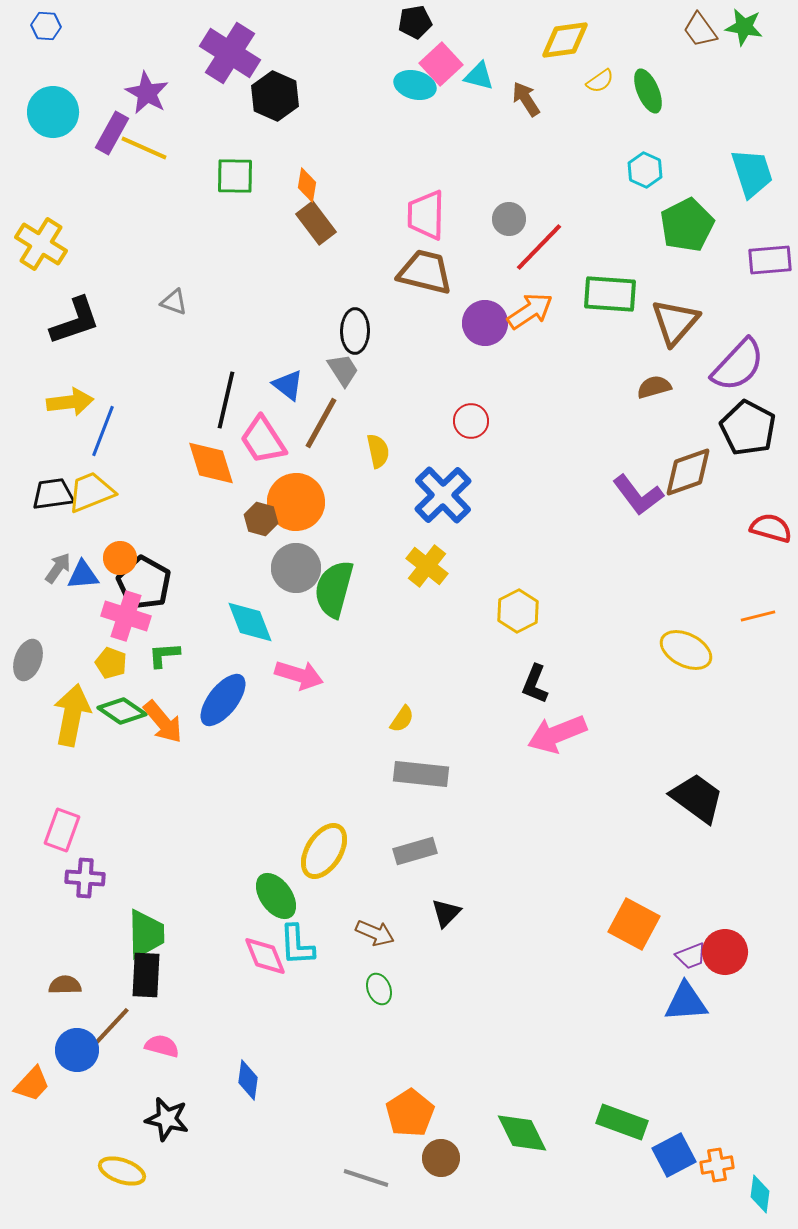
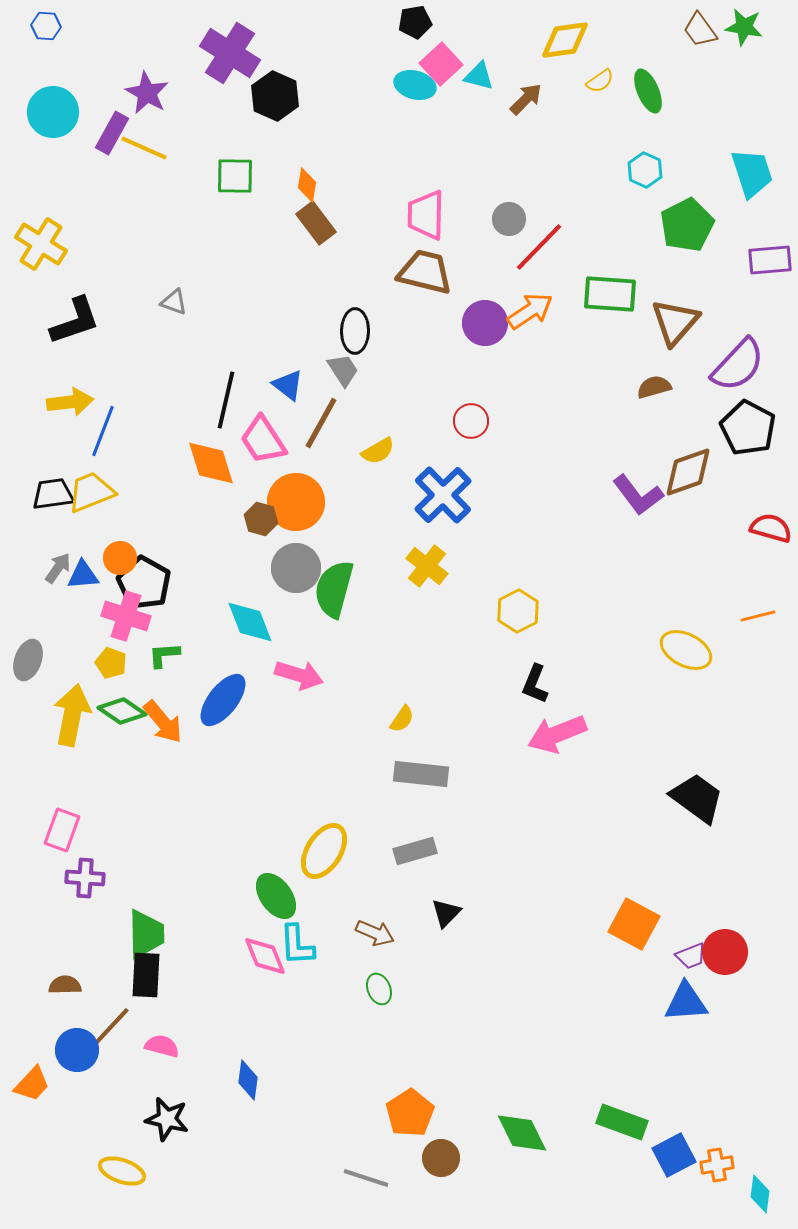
brown arrow at (526, 99): rotated 78 degrees clockwise
yellow semicircle at (378, 451): rotated 72 degrees clockwise
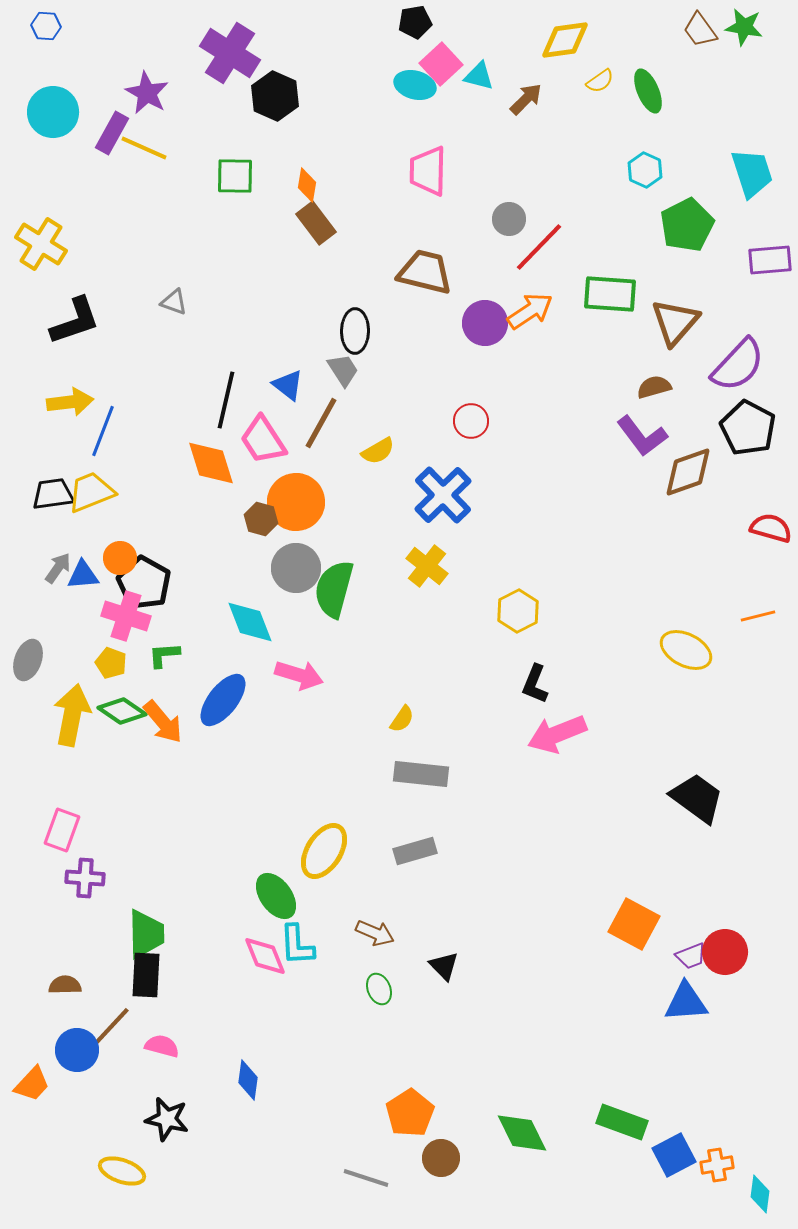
pink trapezoid at (426, 215): moved 2 px right, 44 px up
purple L-shape at (638, 495): moved 4 px right, 59 px up
black triangle at (446, 913): moved 2 px left, 53 px down; rotated 28 degrees counterclockwise
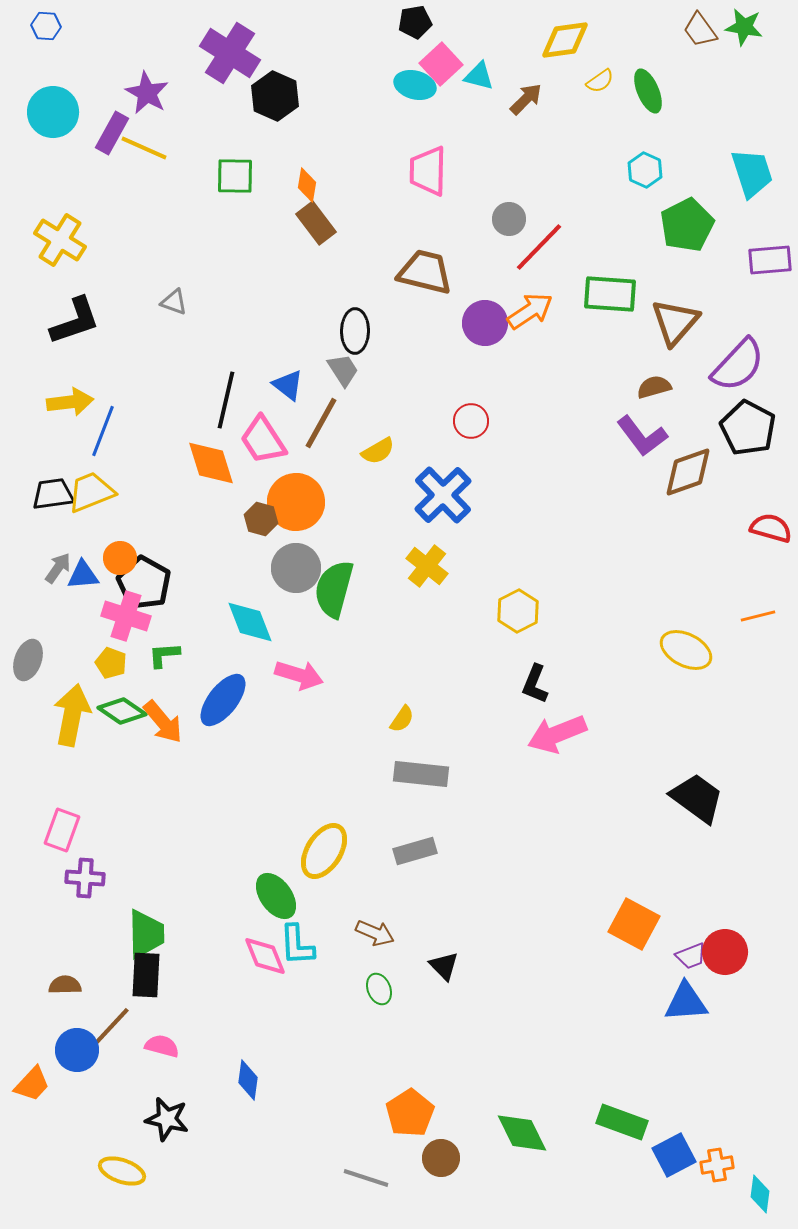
yellow cross at (41, 244): moved 19 px right, 4 px up
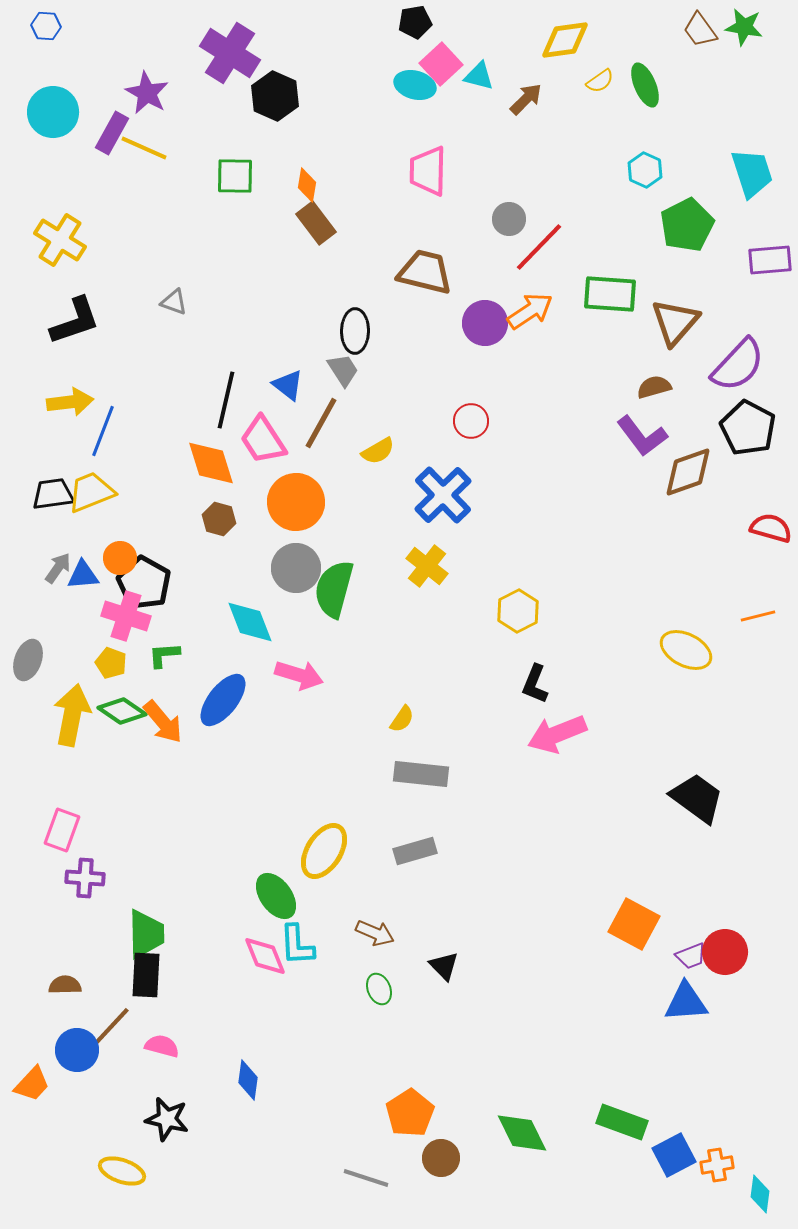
green ellipse at (648, 91): moved 3 px left, 6 px up
brown hexagon at (261, 519): moved 42 px left
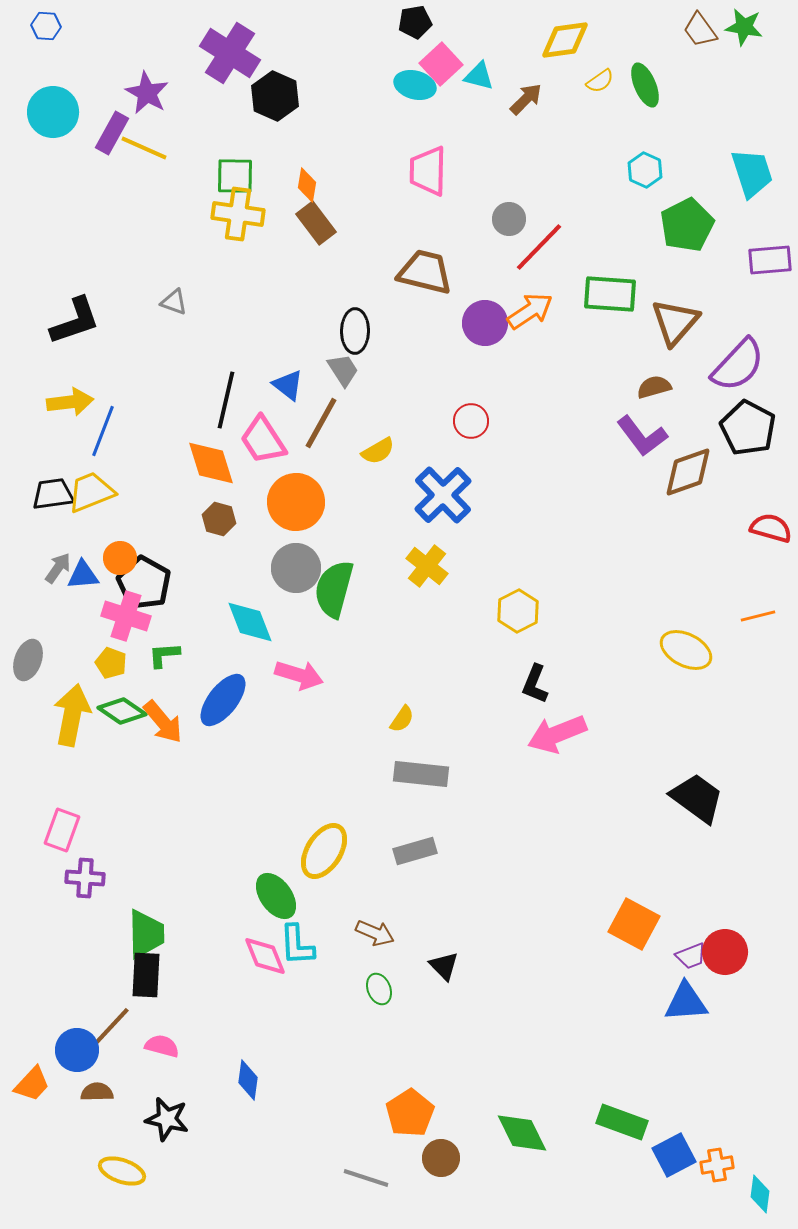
yellow cross at (60, 240): moved 178 px right, 26 px up; rotated 24 degrees counterclockwise
brown semicircle at (65, 985): moved 32 px right, 107 px down
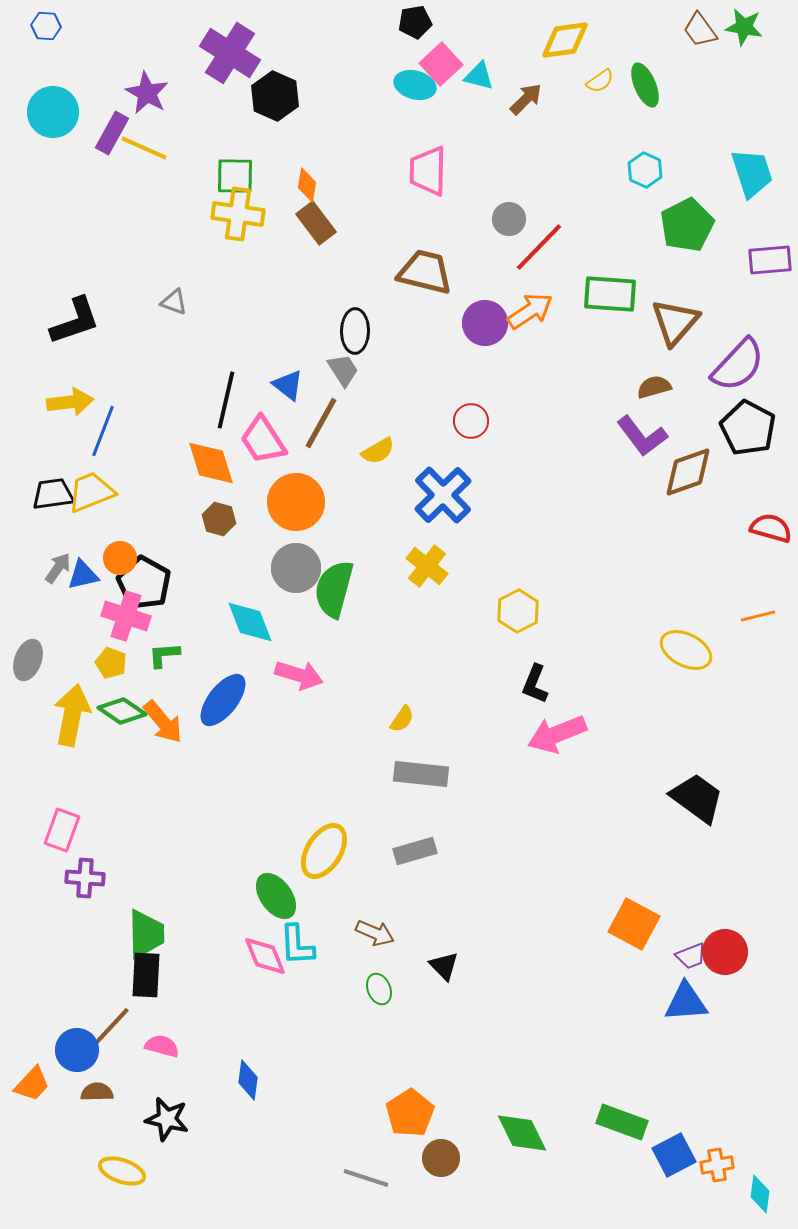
blue triangle at (83, 575): rotated 8 degrees counterclockwise
